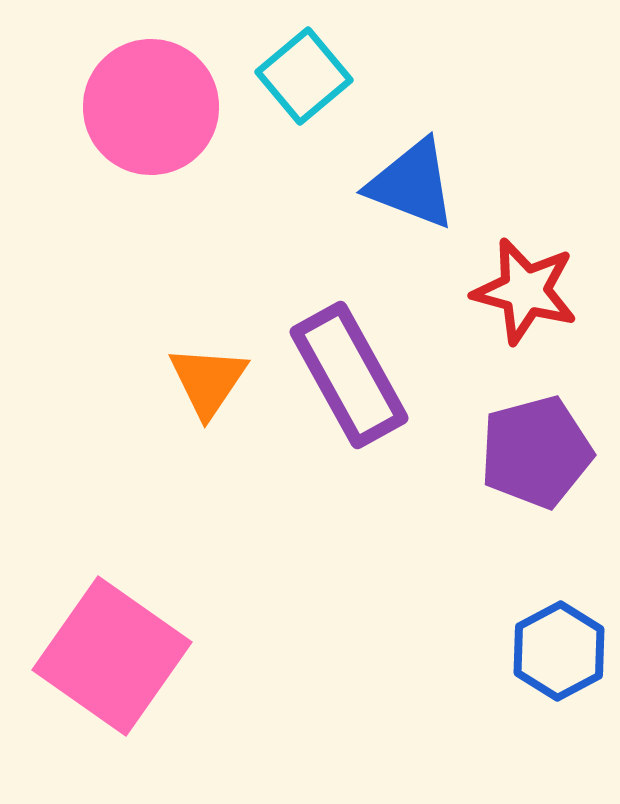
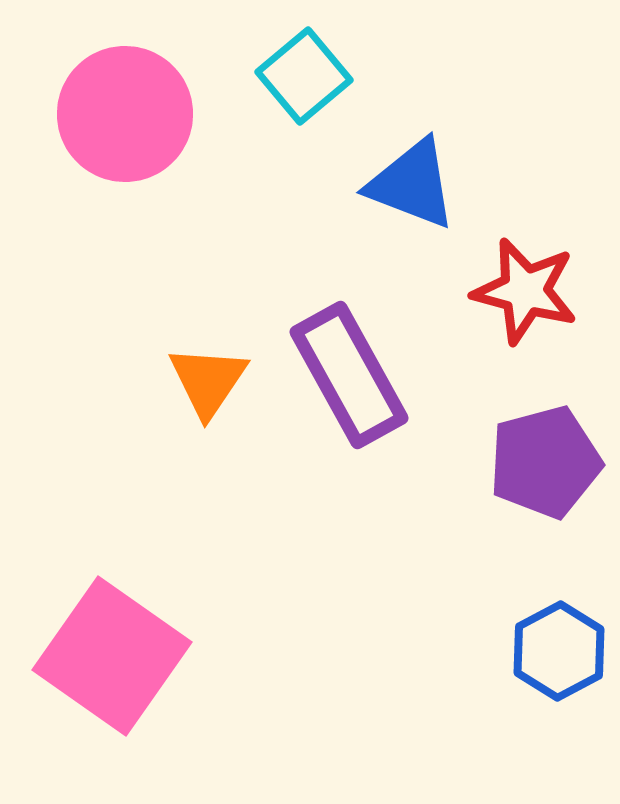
pink circle: moved 26 px left, 7 px down
purple pentagon: moved 9 px right, 10 px down
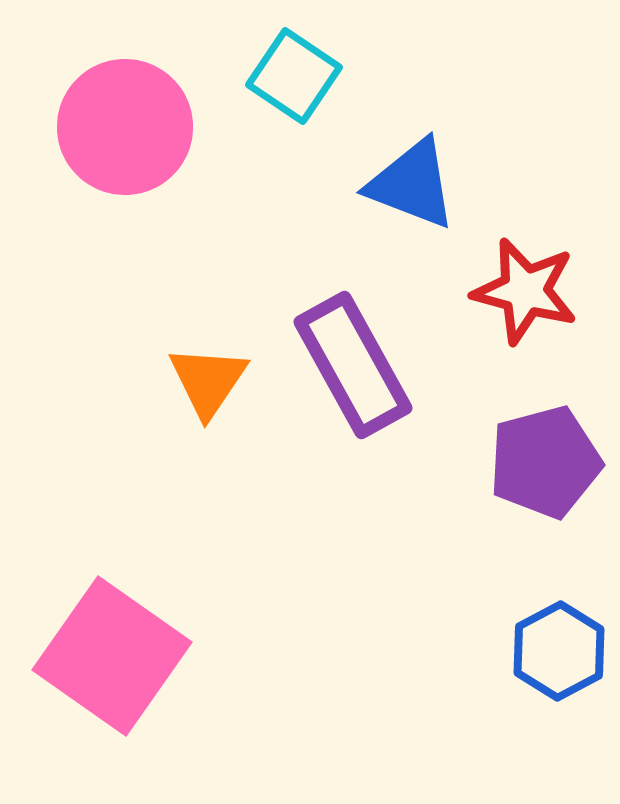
cyan square: moved 10 px left; rotated 16 degrees counterclockwise
pink circle: moved 13 px down
purple rectangle: moved 4 px right, 10 px up
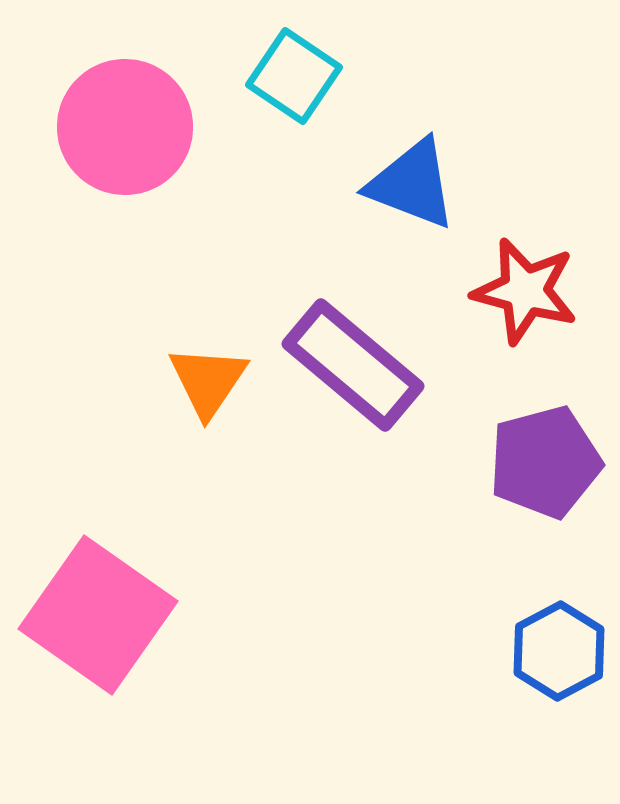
purple rectangle: rotated 21 degrees counterclockwise
pink square: moved 14 px left, 41 px up
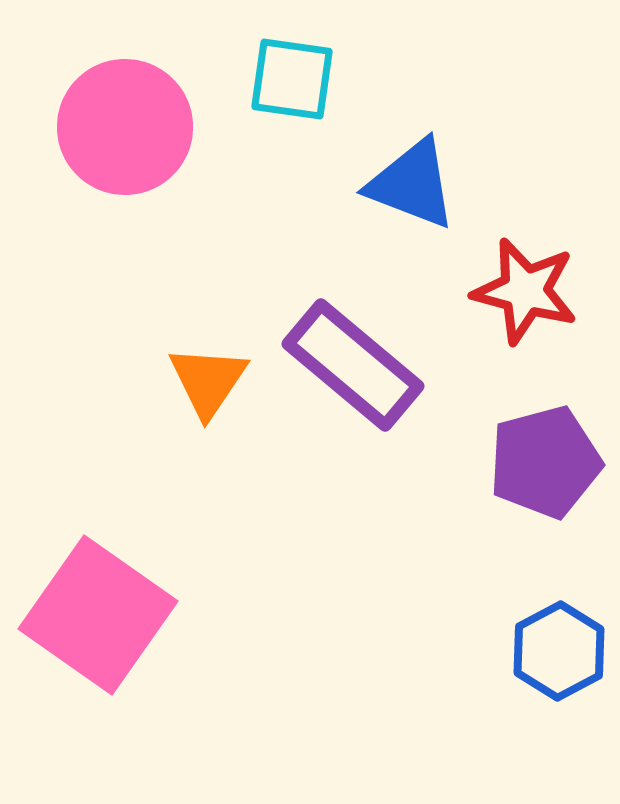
cyan square: moved 2 px left, 3 px down; rotated 26 degrees counterclockwise
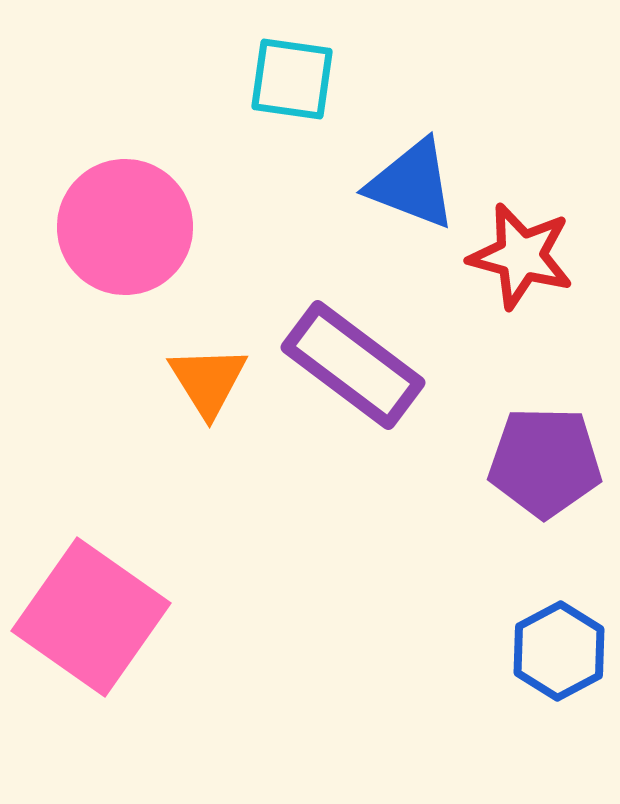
pink circle: moved 100 px down
red star: moved 4 px left, 35 px up
purple rectangle: rotated 3 degrees counterclockwise
orange triangle: rotated 6 degrees counterclockwise
purple pentagon: rotated 16 degrees clockwise
pink square: moved 7 px left, 2 px down
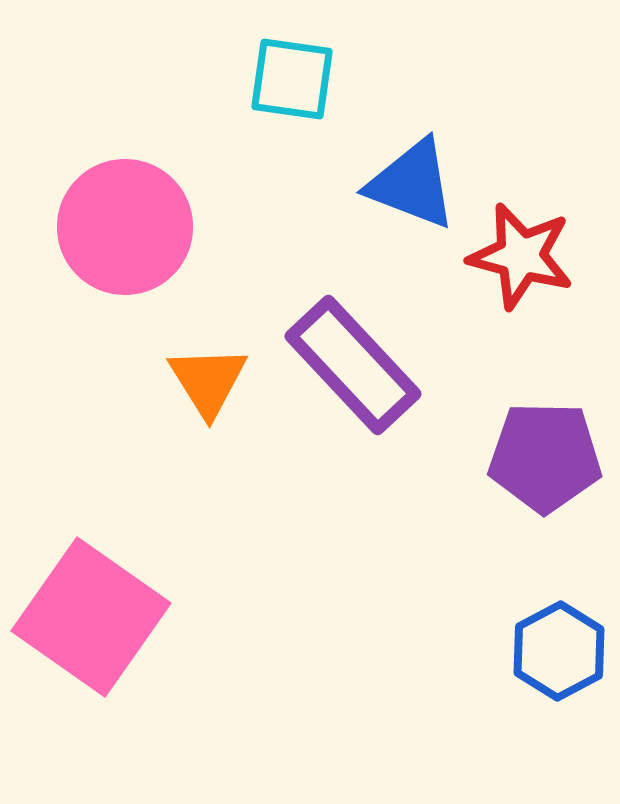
purple rectangle: rotated 10 degrees clockwise
purple pentagon: moved 5 px up
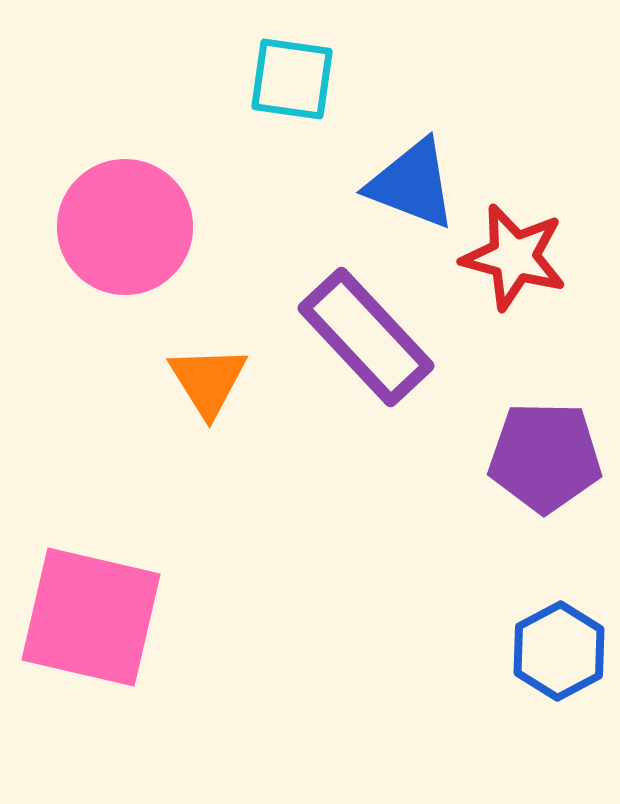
red star: moved 7 px left, 1 px down
purple rectangle: moved 13 px right, 28 px up
pink square: rotated 22 degrees counterclockwise
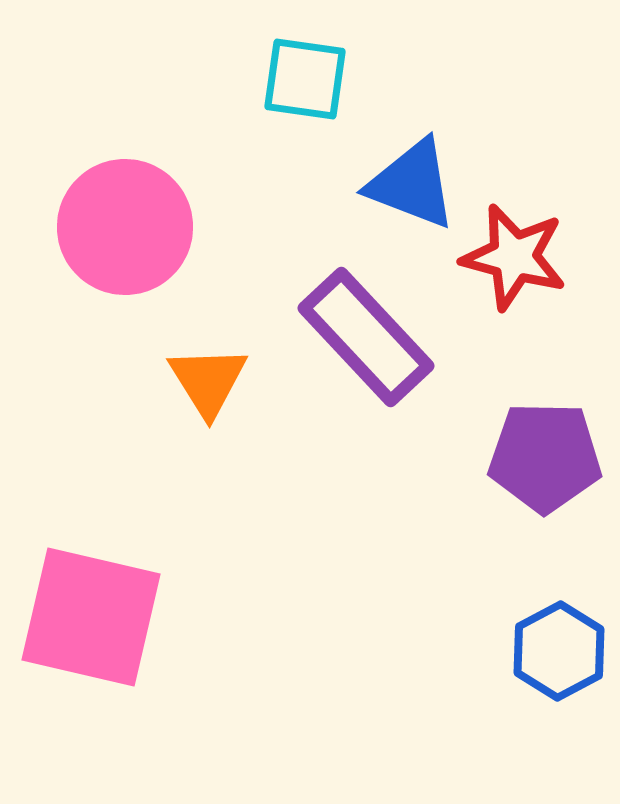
cyan square: moved 13 px right
